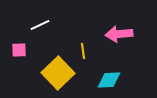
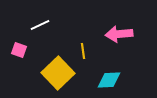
pink square: rotated 21 degrees clockwise
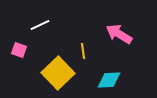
pink arrow: rotated 36 degrees clockwise
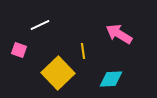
cyan diamond: moved 2 px right, 1 px up
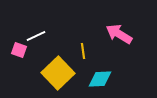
white line: moved 4 px left, 11 px down
cyan diamond: moved 11 px left
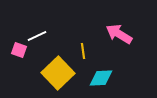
white line: moved 1 px right
cyan diamond: moved 1 px right, 1 px up
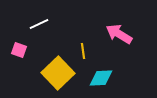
white line: moved 2 px right, 12 px up
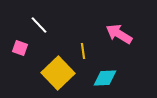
white line: moved 1 px down; rotated 72 degrees clockwise
pink square: moved 1 px right, 2 px up
cyan diamond: moved 4 px right
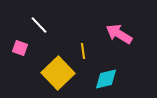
cyan diamond: moved 1 px right, 1 px down; rotated 10 degrees counterclockwise
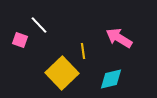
pink arrow: moved 4 px down
pink square: moved 8 px up
yellow square: moved 4 px right
cyan diamond: moved 5 px right
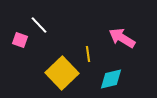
pink arrow: moved 3 px right
yellow line: moved 5 px right, 3 px down
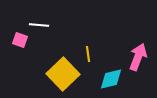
white line: rotated 42 degrees counterclockwise
pink arrow: moved 16 px right, 19 px down; rotated 80 degrees clockwise
yellow square: moved 1 px right, 1 px down
